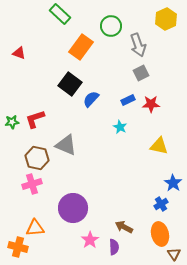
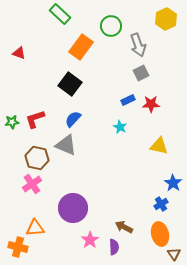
blue semicircle: moved 18 px left, 20 px down
pink cross: rotated 18 degrees counterclockwise
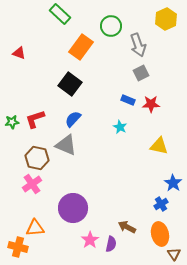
blue rectangle: rotated 48 degrees clockwise
brown arrow: moved 3 px right
purple semicircle: moved 3 px left, 3 px up; rotated 14 degrees clockwise
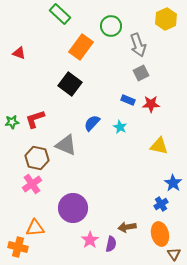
blue semicircle: moved 19 px right, 4 px down
brown arrow: rotated 36 degrees counterclockwise
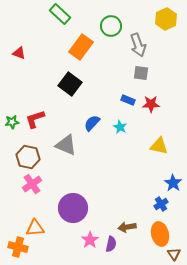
gray square: rotated 35 degrees clockwise
brown hexagon: moved 9 px left, 1 px up
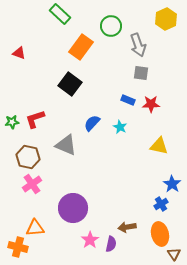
blue star: moved 1 px left, 1 px down
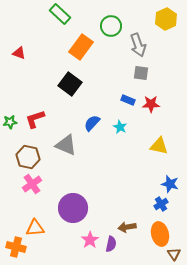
green star: moved 2 px left
blue star: moved 2 px left; rotated 18 degrees counterclockwise
orange cross: moved 2 px left
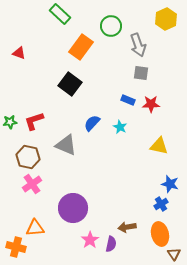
red L-shape: moved 1 px left, 2 px down
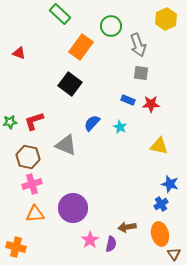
pink cross: rotated 18 degrees clockwise
orange triangle: moved 14 px up
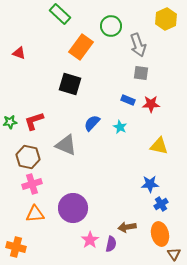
black square: rotated 20 degrees counterclockwise
blue star: moved 20 px left; rotated 18 degrees counterclockwise
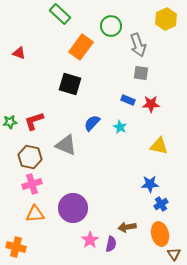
brown hexagon: moved 2 px right
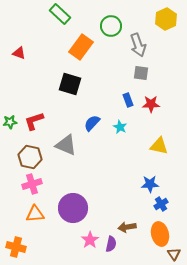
blue rectangle: rotated 48 degrees clockwise
